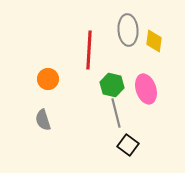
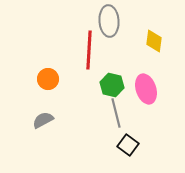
gray ellipse: moved 19 px left, 9 px up
gray semicircle: rotated 80 degrees clockwise
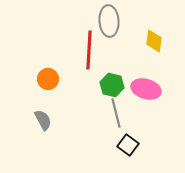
pink ellipse: rotated 56 degrees counterclockwise
gray semicircle: rotated 90 degrees clockwise
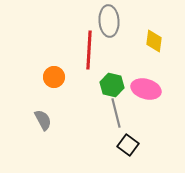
orange circle: moved 6 px right, 2 px up
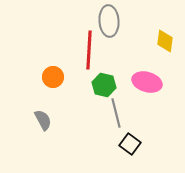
yellow diamond: moved 11 px right
orange circle: moved 1 px left
green hexagon: moved 8 px left
pink ellipse: moved 1 px right, 7 px up
black square: moved 2 px right, 1 px up
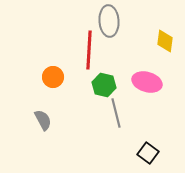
black square: moved 18 px right, 9 px down
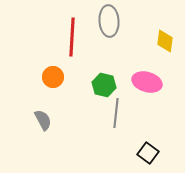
red line: moved 17 px left, 13 px up
gray line: rotated 20 degrees clockwise
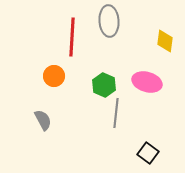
orange circle: moved 1 px right, 1 px up
green hexagon: rotated 10 degrees clockwise
